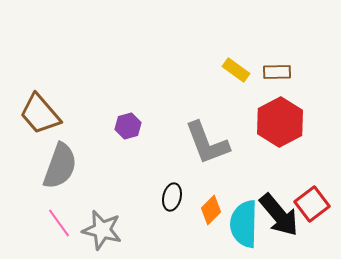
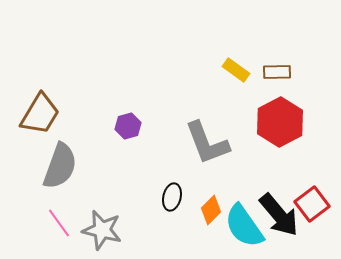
brown trapezoid: rotated 108 degrees counterclockwise
cyan semicircle: moved 2 px down; rotated 36 degrees counterclockwise
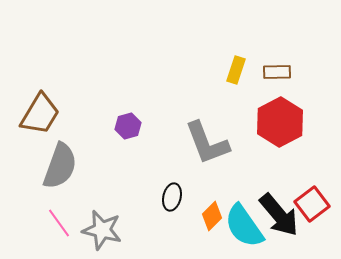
yellow rectangle: rotated 72 degrees clockwise
orange diamond: moved 1 px right, 6 px down
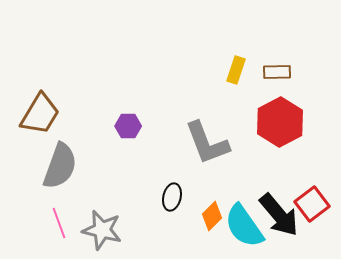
purple hexagon: rotated 15 degrees clockwise
pink line: rotated 16 degrees clockwise
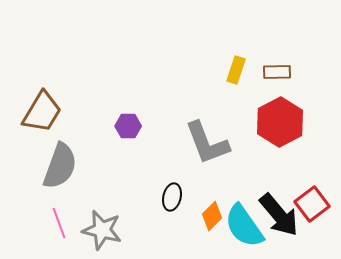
brown trapezoid: moved 2 px right, 2 px up
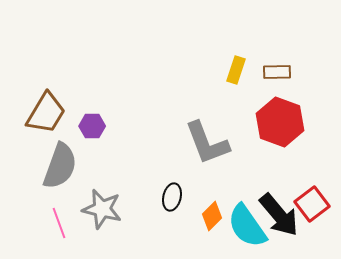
brown trapezoid: moved 4 px right, 1 px down
red hexagon: rotated 12 degrees counterclockwise
purple hexagon: moved 36 px left
cyan semicircle: moved 3 px right
gray star: moved 21 px up
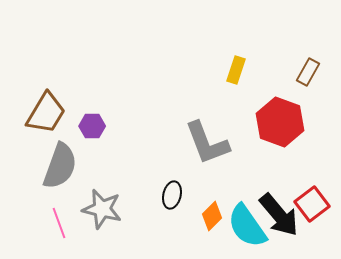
brown rectangle: moved 31 px right; rotated 60 degrees counterclockwise
black ellipse: moved 2 px up
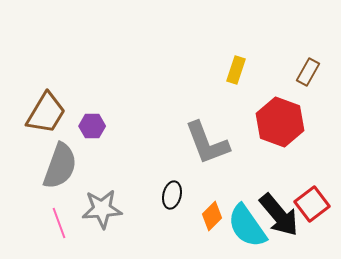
gray star: rotated 18 degrees counterclockwise
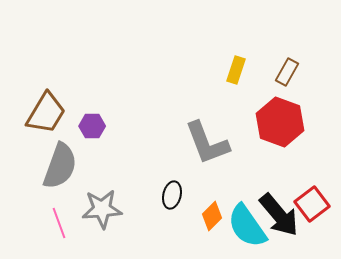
brown rectangle: moved 21 px left
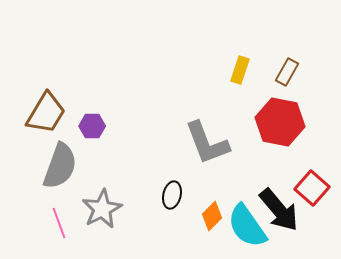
yellow rectangle: moved 4 px right
red hexagon: rotated 9 degrees counterclockwise
red square: moved 16 px up; rotated 12 degrees counterclockwise
gray star: rotated 24 degrees counterclockwise
black arrow: moved 5 px up
